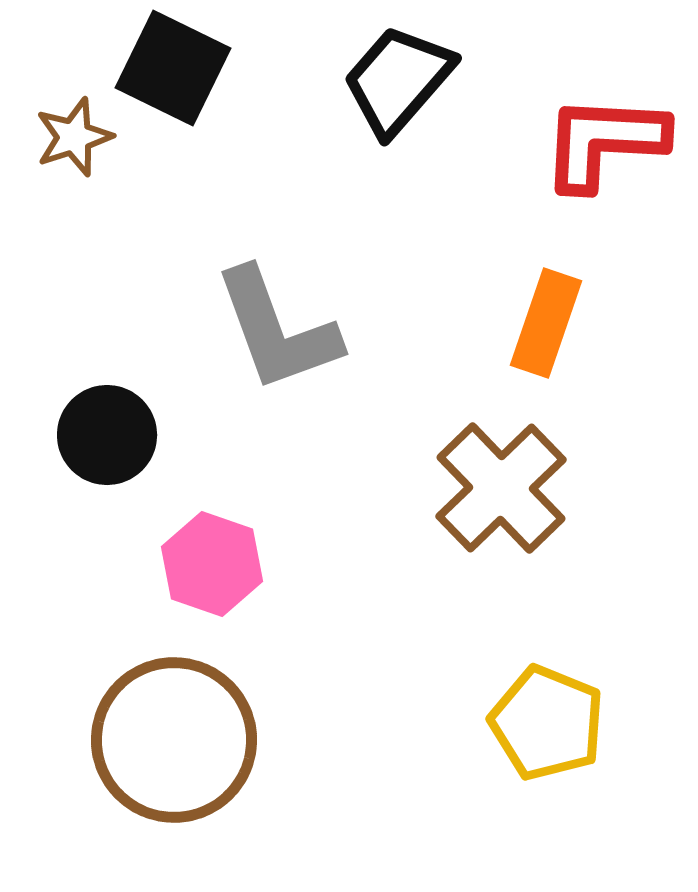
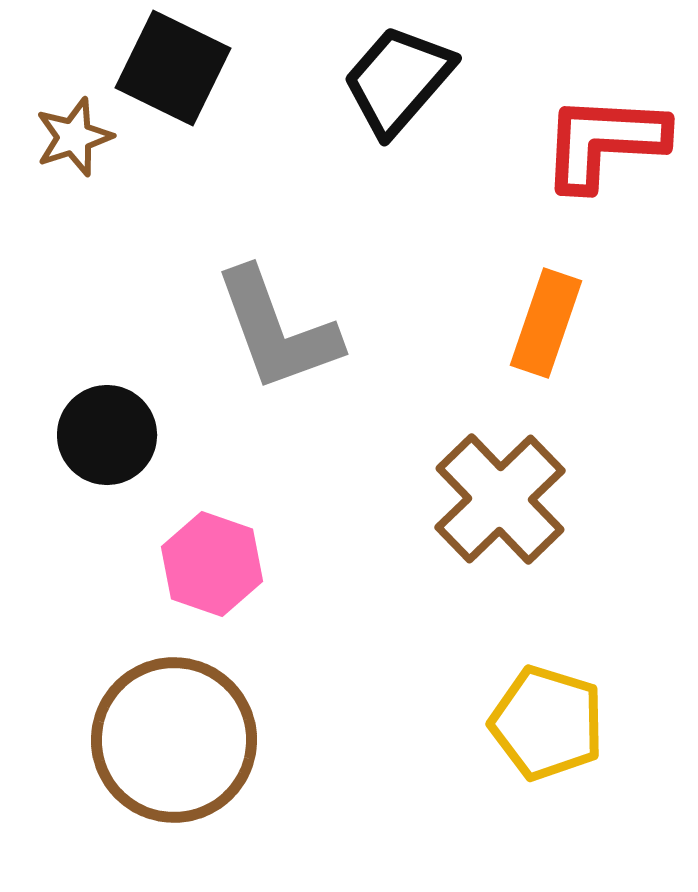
brown cross: moved 1 px left, 11 px down
yellow pentagon: rotated 5 degrees counterclockwise
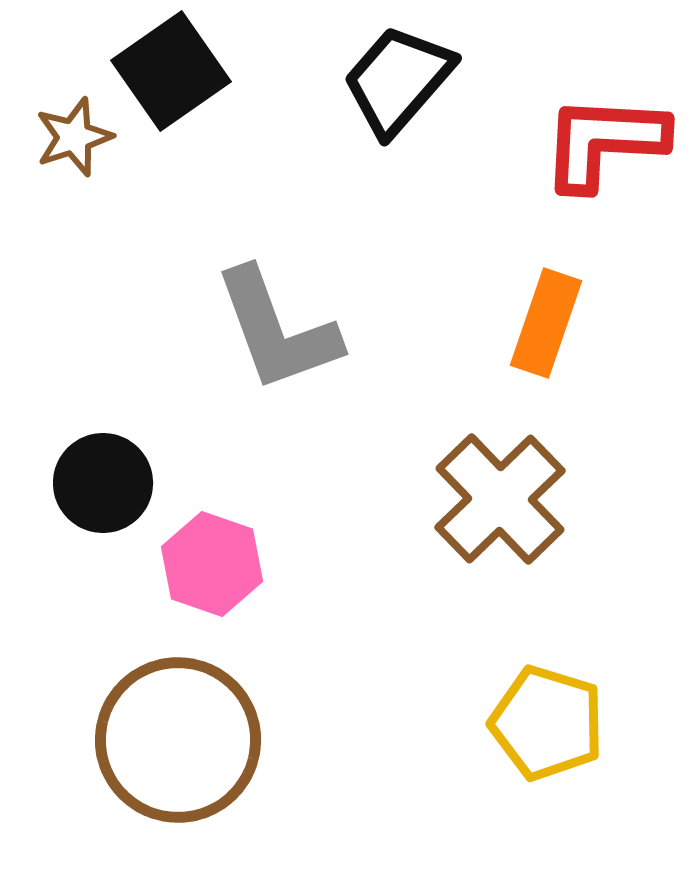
black square: moved 2 px left, 3 px down; rotated 29 degrees clockwise
black circle: moved 4 px left, 48 px down
brown circle: moved 4 px right
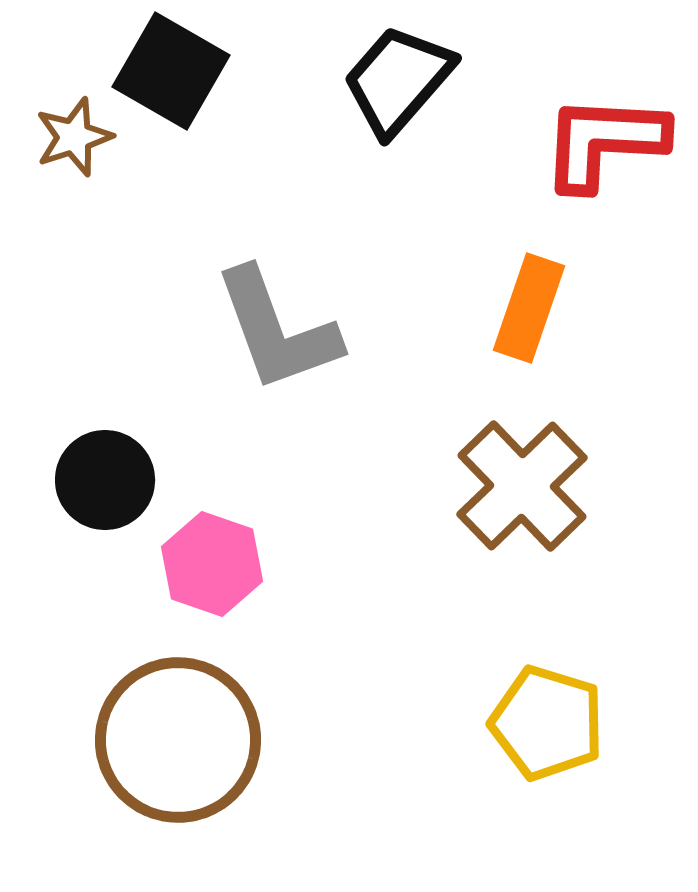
black square: rotated 25 degrees counterclockwise
orange rectangle: moved 17 px left, 15 px up
black circle: moved 2 px right, 3 px up
brown cross: moved 22 px right, 13 px up
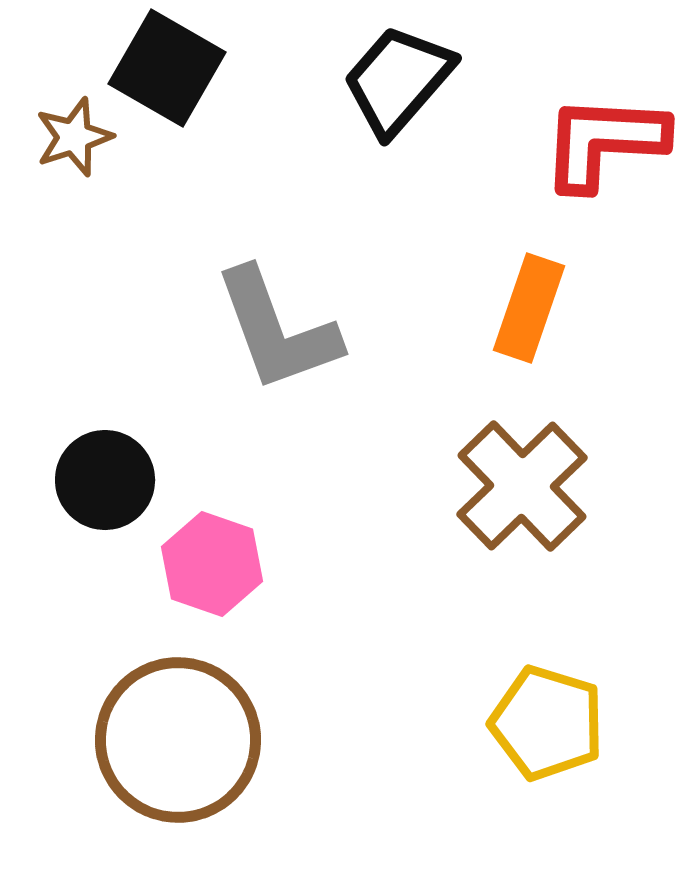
black square: moved 4 px left, 3 px up
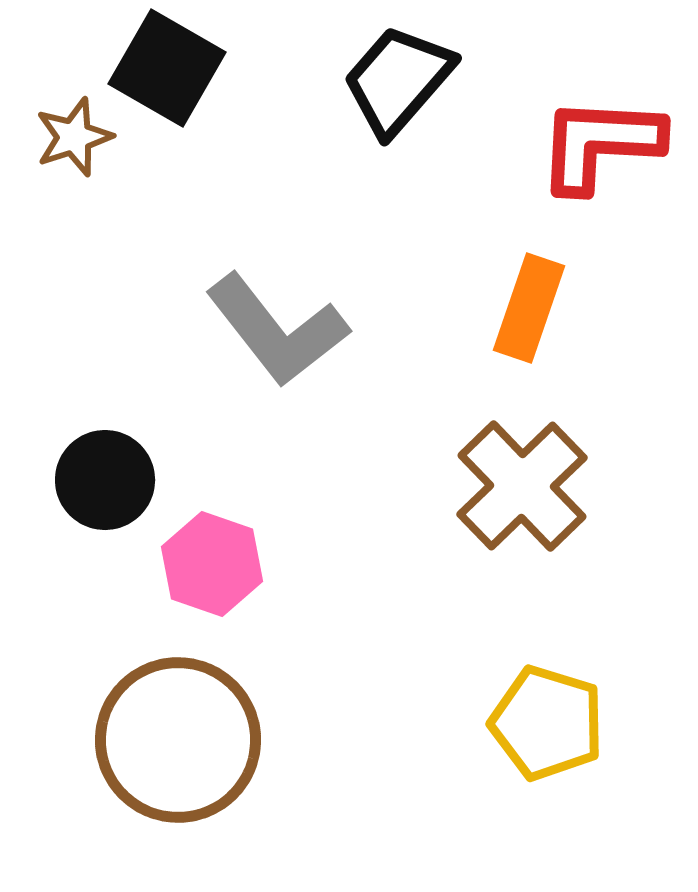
red L-shape: moved 4 px left, 2 px down
gray L-shape: rotated 18 degrees counterclockwise
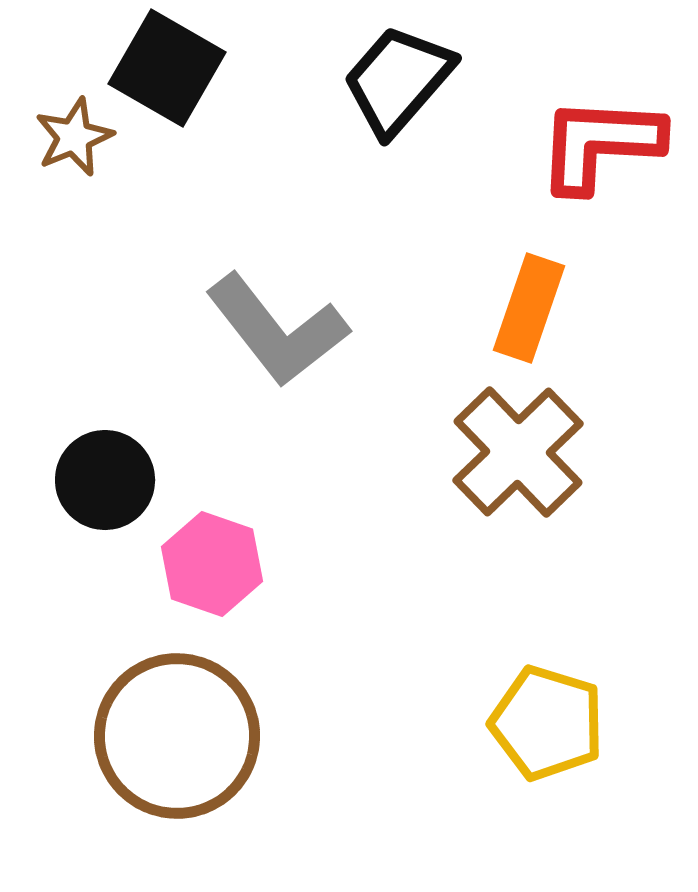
brown star: rotated 4 degrees counterclockwise
brown cross: moved 4 px left, 34 px up
brown circle: moved 1 px left, 4 px up
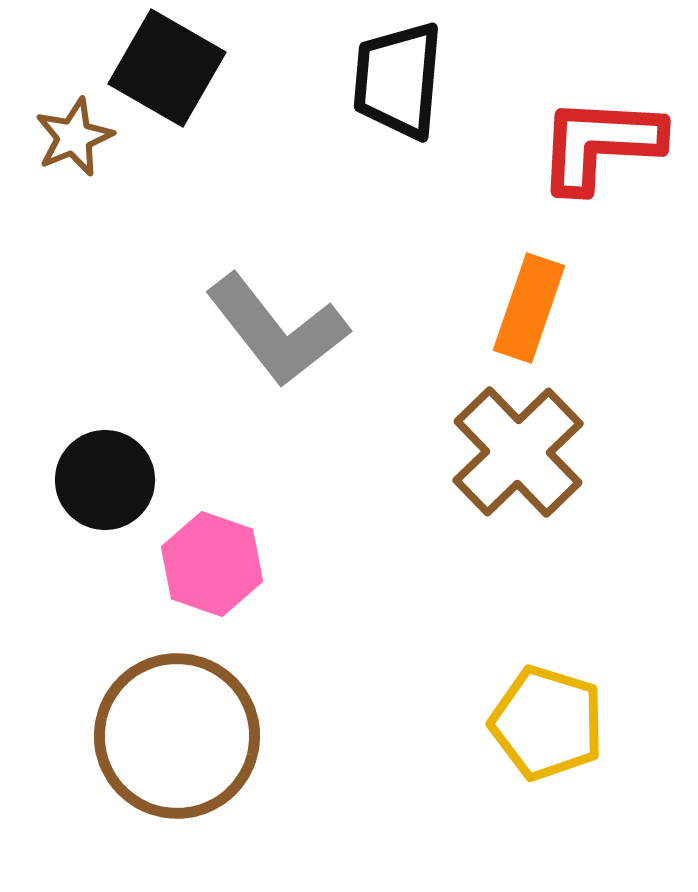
black trapezoid: rotated 36 degrees counterclockwise
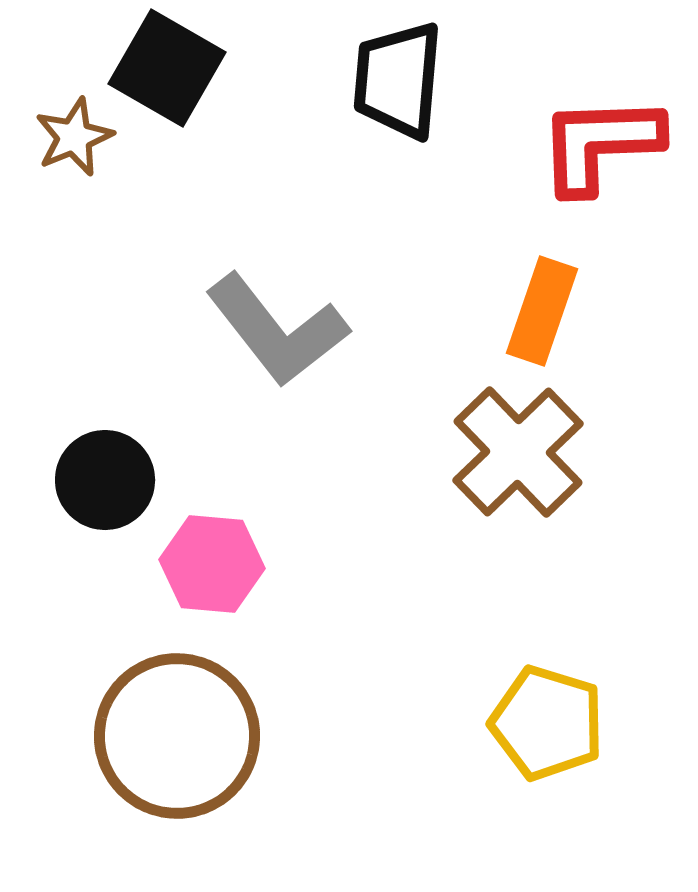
red L-shape: rotated 5 degrees counterclockwise
orange rectangle: moved 13 px right, 3 px down
pink hexagon: rotated 14 degrees counterclockwise
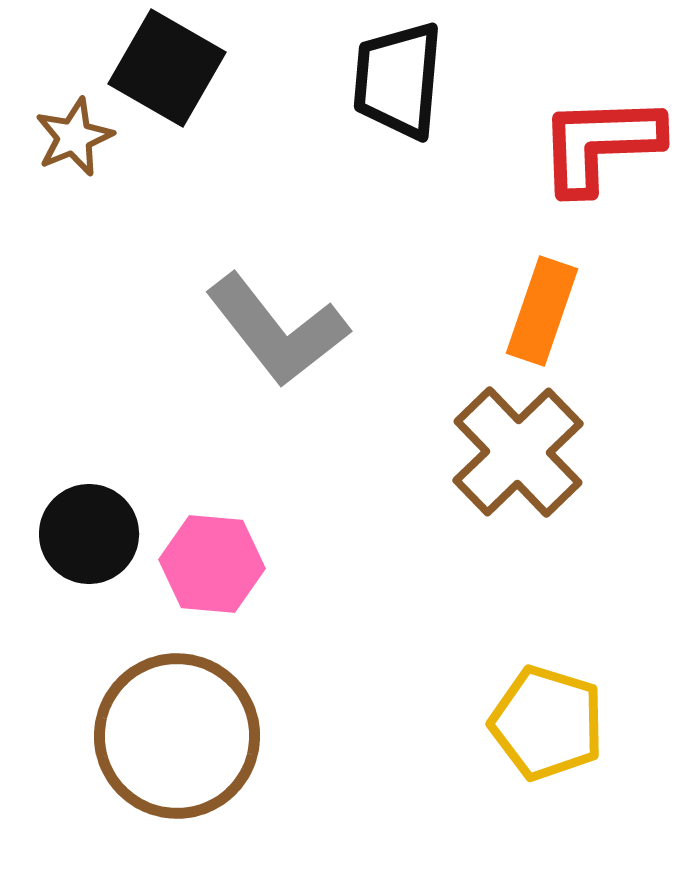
black circle: moved 16 px left, 54 px down
